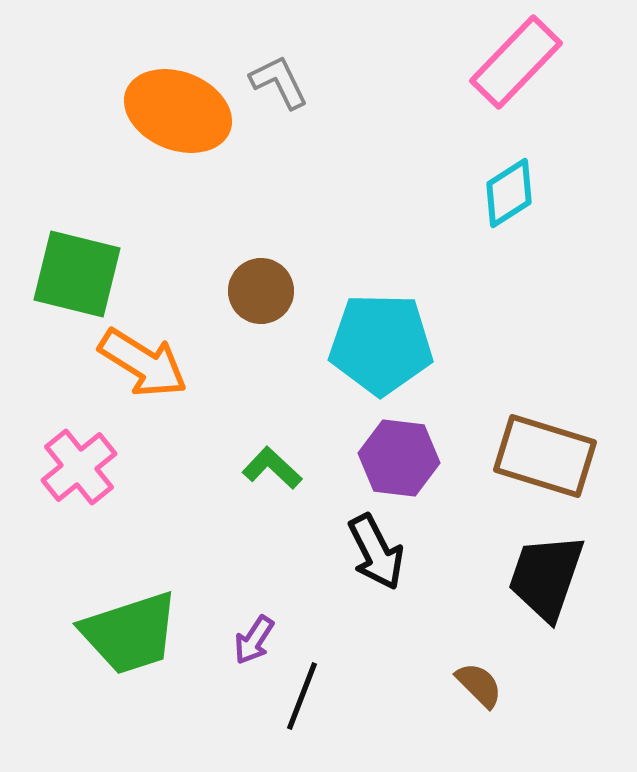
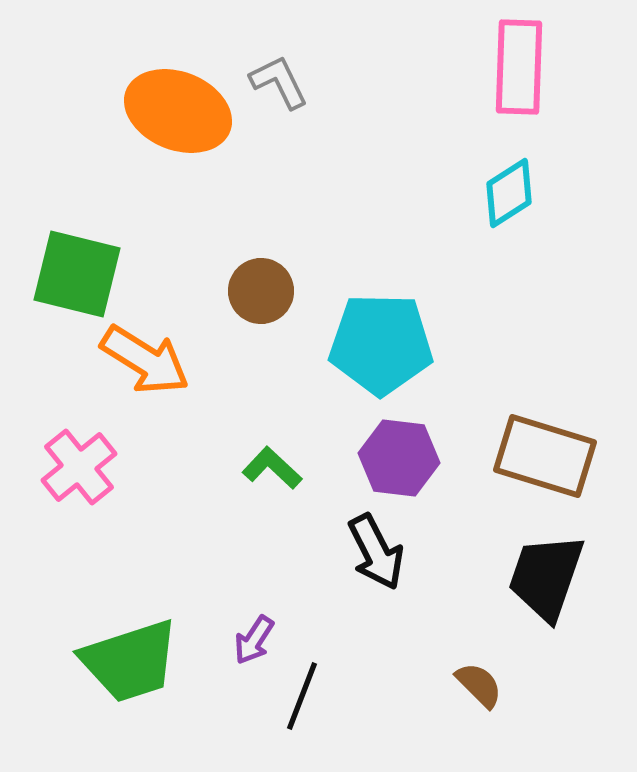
pink rectangle: moved 3 px right, 5 px down; rotated 42 degrees counterclockwise
orange arrow: moved 2 px right, 3 px up
green trapezoid: moved 28 px down
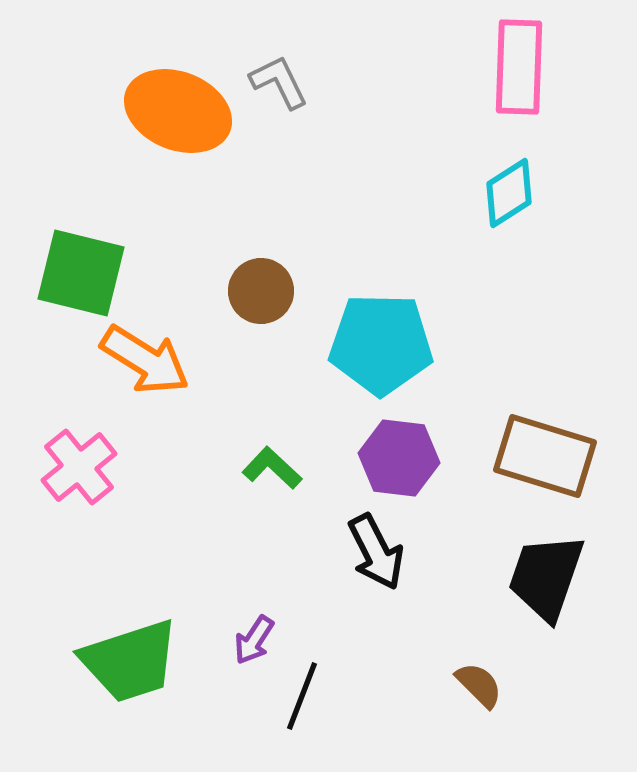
green square: moved 4 px right, 1 px up
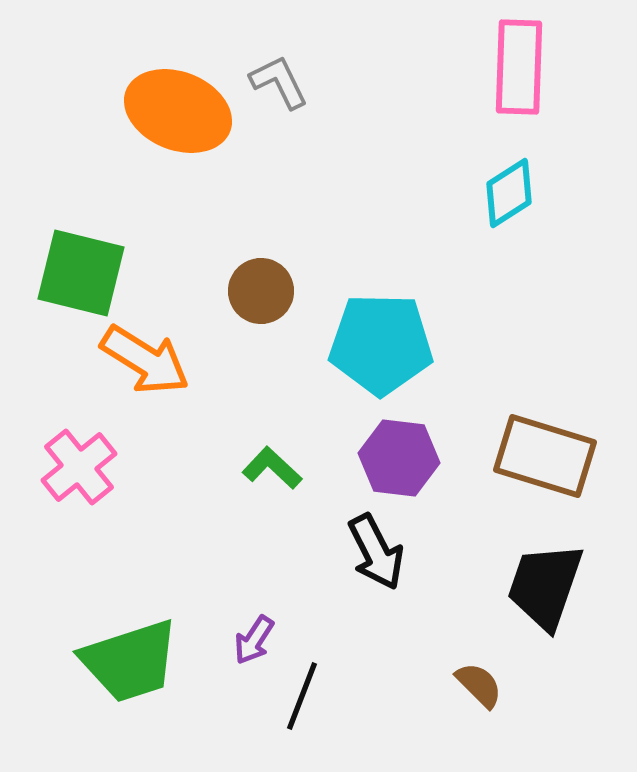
black trapezoid: moved 1 px left, 9 px down
